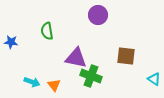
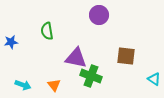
purple circle: moved 1 px right
blue star: rotated 16 degrees counterclockwise
cyan arrow: moved 9 px left, 3 px down
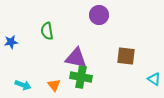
green cross: moved 10 px left, 1 px down; rotated 10 degrees counterclockwise
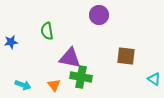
purple triangle: moved 6 px left
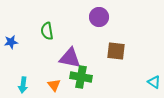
purple circle: moved 2 px down
brown square: moved 10 px left, 5 px up
cyan triangle: moved 3 px down
cyan arrow: rotated 77 degrees clockwise
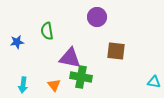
purple circle: moved 2 px left
blue star: moved 6 px right
cyan triangle: rotated 24 degrees counterclockwise
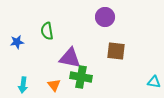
purple circle: moved 8 px right
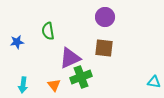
green semicircle: moved 1 px right
brown square: moved 12 px left, 3 px up
purple triangle: rotated 35 degrees counterclockwise
green cross: rotated 30 degrees counterclockwise
